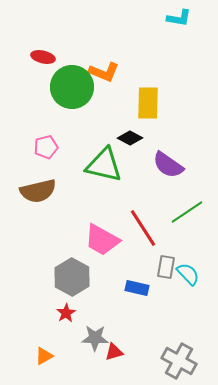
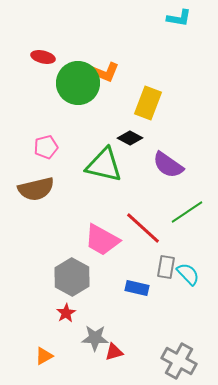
green circle: moved 6 px right, 4 px up
yellow rectangle: rotated 20 degrees clockwise
brown semicircle: moved 2 px left, 2 px up
red line: rotated 15 degrees counterclockwise
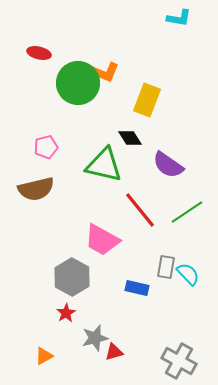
red ellipse: moved 4 px left, 4 px up
yellow rectangle: moved 1 px left, 3 px up
black diamond: rotated 30 degrees clockwise
red line: moved 3 px left, 18 px up; rotated 9 degrees clockwise
gray star: rotated 16 degrees counterclockwise
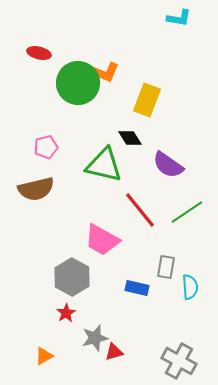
cyan semicircle: moved 2 px right, 13 px down; rotated 40 degrees clockwise
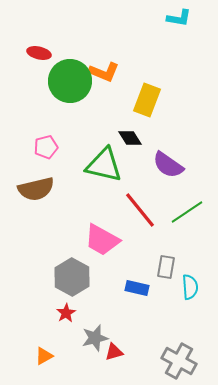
green circle: moved 8 px left, 2 px up
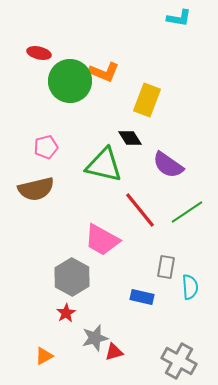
blue rectangle: moved 5 px right, 9 px down
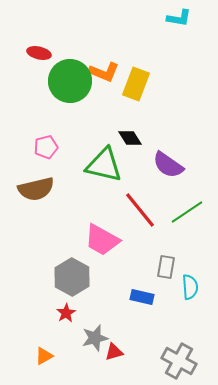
yellow rectangle: moved 11 px left, 16 px up
